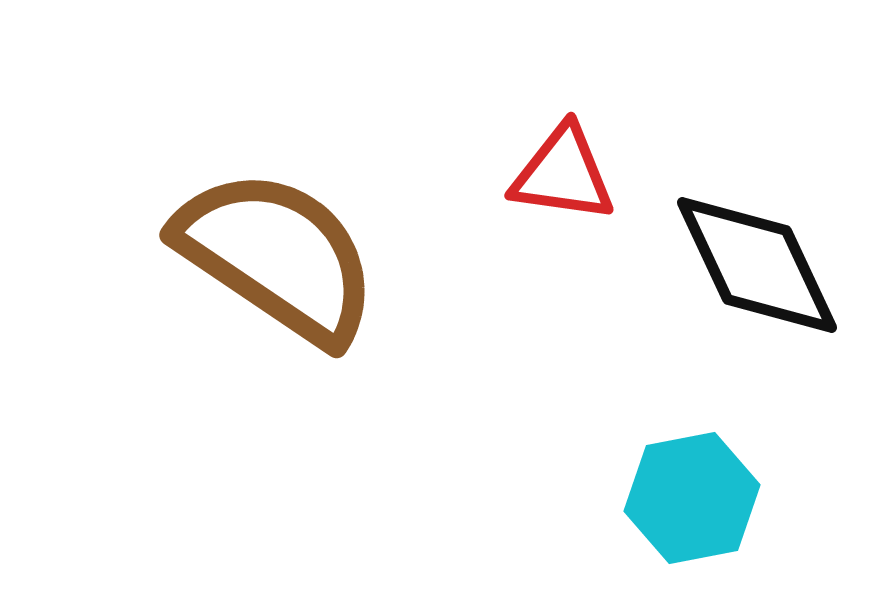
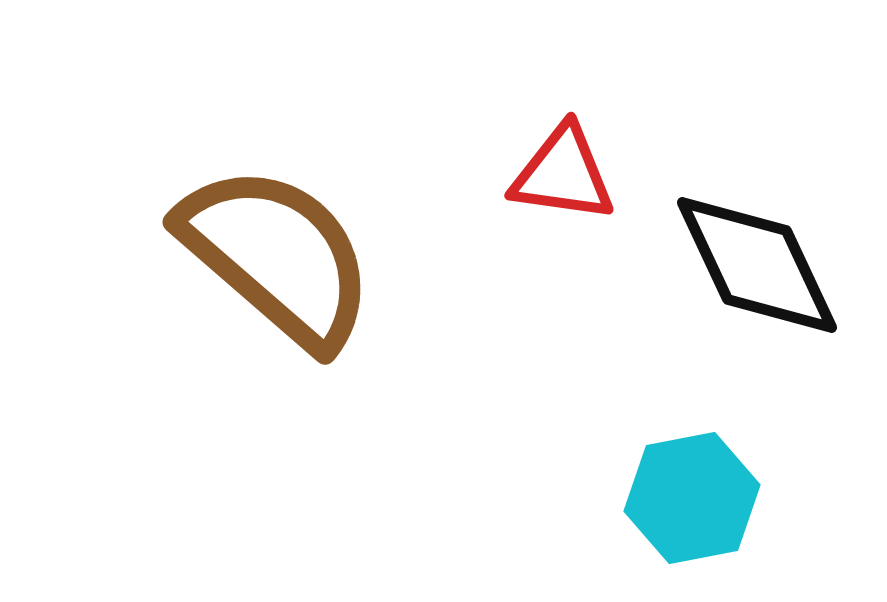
brown semicircle: rotated 7 degrees clockwise
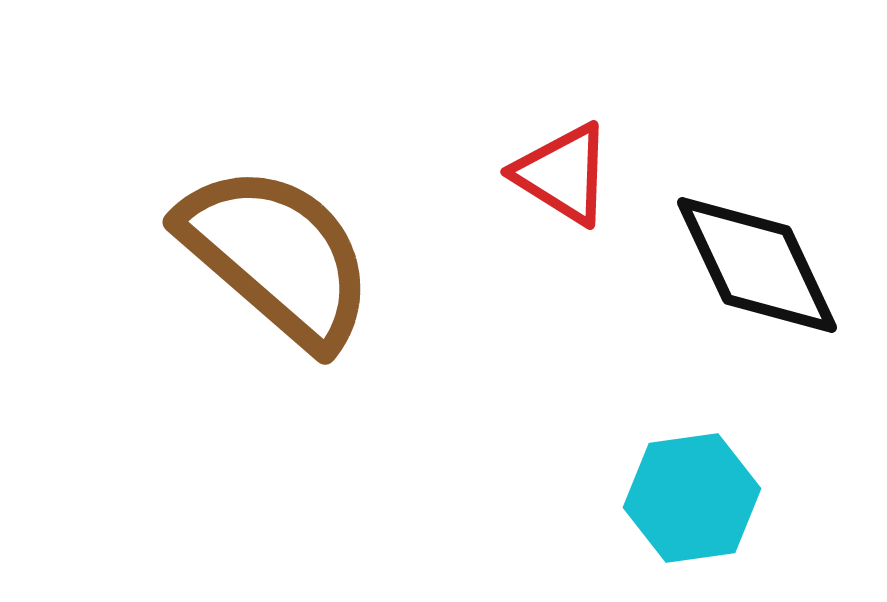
red triangle: rotated 24 degrees clockwise
cyan hexagon: rotated 3 degrees clockwise
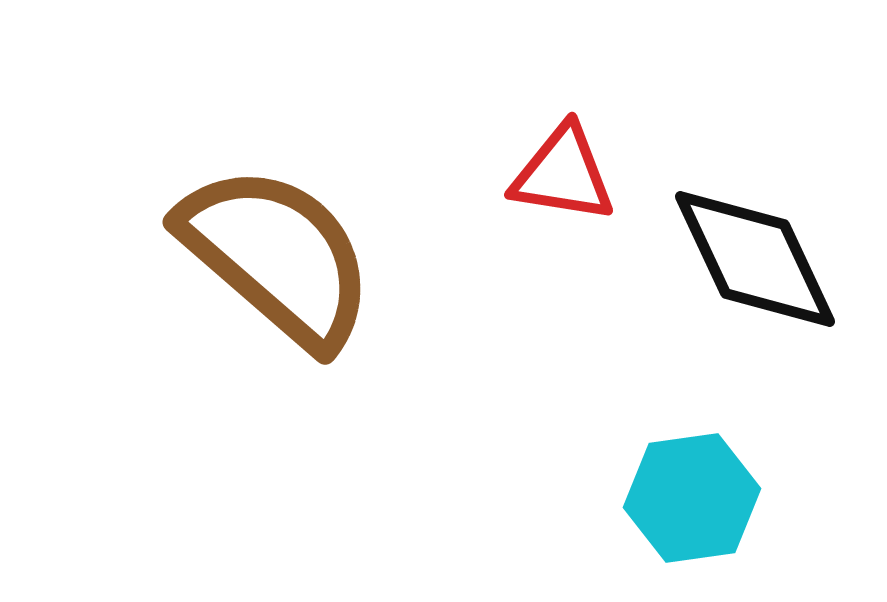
red triangle: rotated 23 degrees counterclockwise
black diamond: moved 2 px left, 6 px up
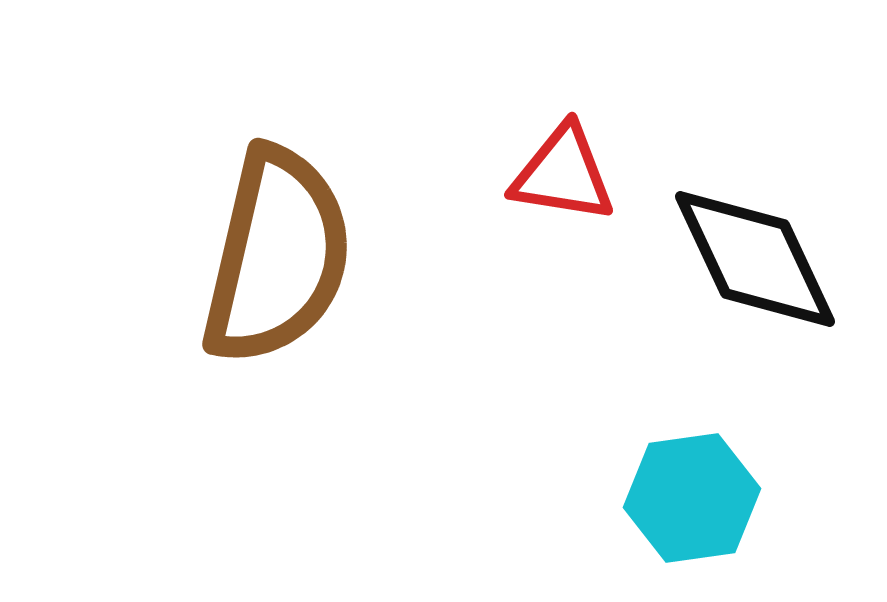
brown semicircle: rotated 62 degrees clockwise
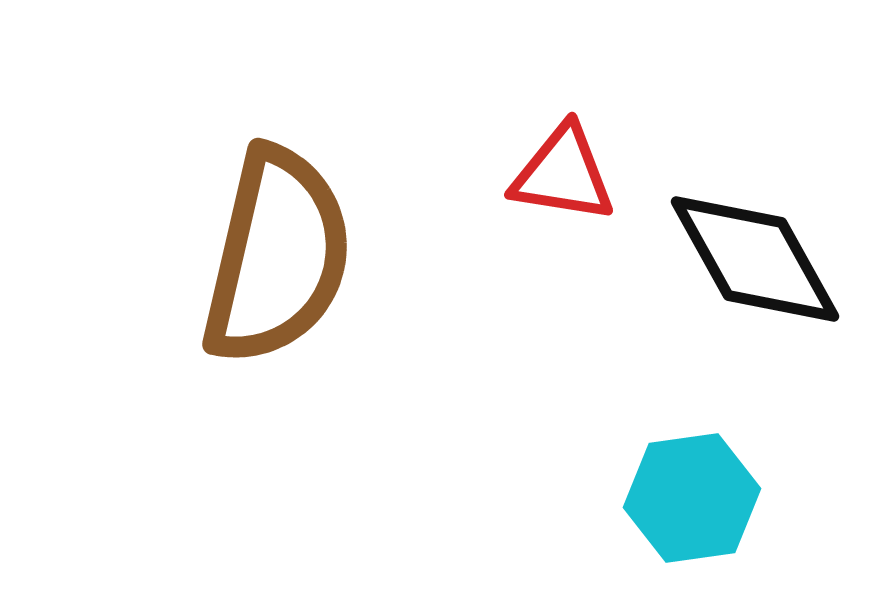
black diamond: rotated 4 degrees counterclockwise
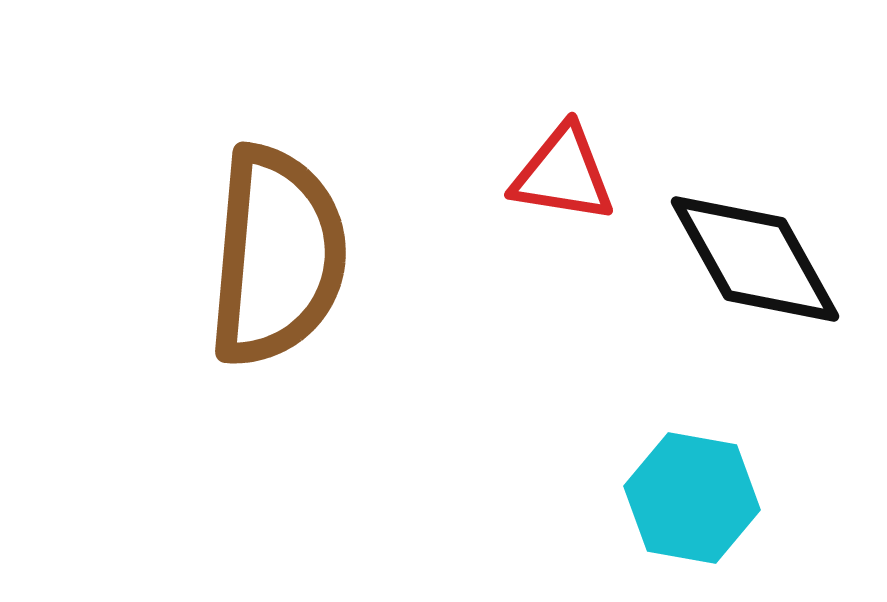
brown semicircle: rotated 8 degrees counterclockwise
cyan hexagon: rotated 18 degrees clockwise
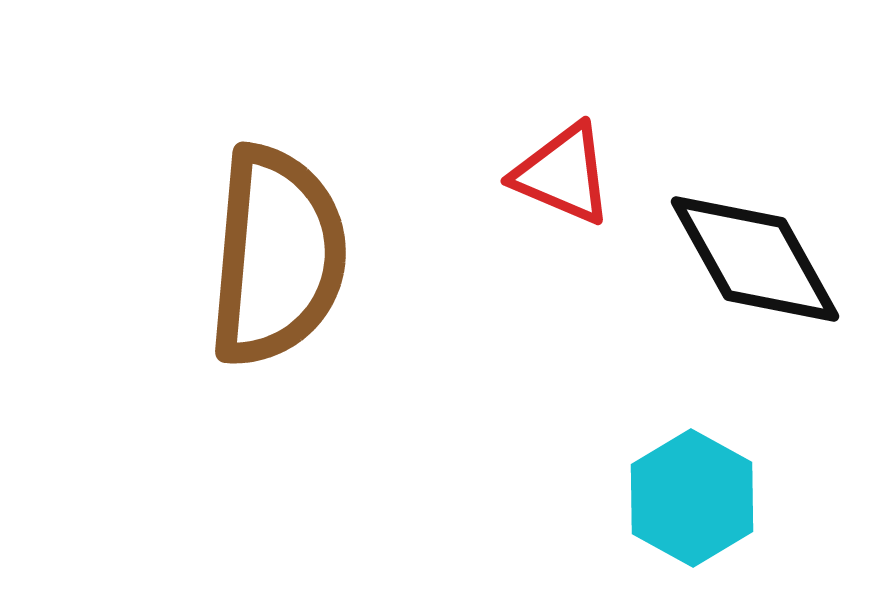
red triangle: rotated 14 degrees clockwise
cyan hexagon: rotated 19 degrees clockwise
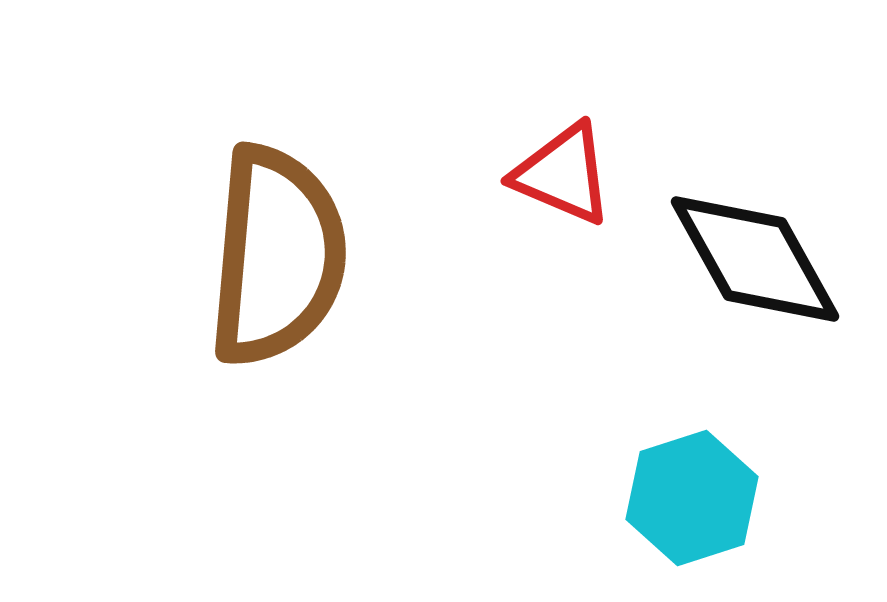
cyan hexagon: rotated 13 degrees clockwise
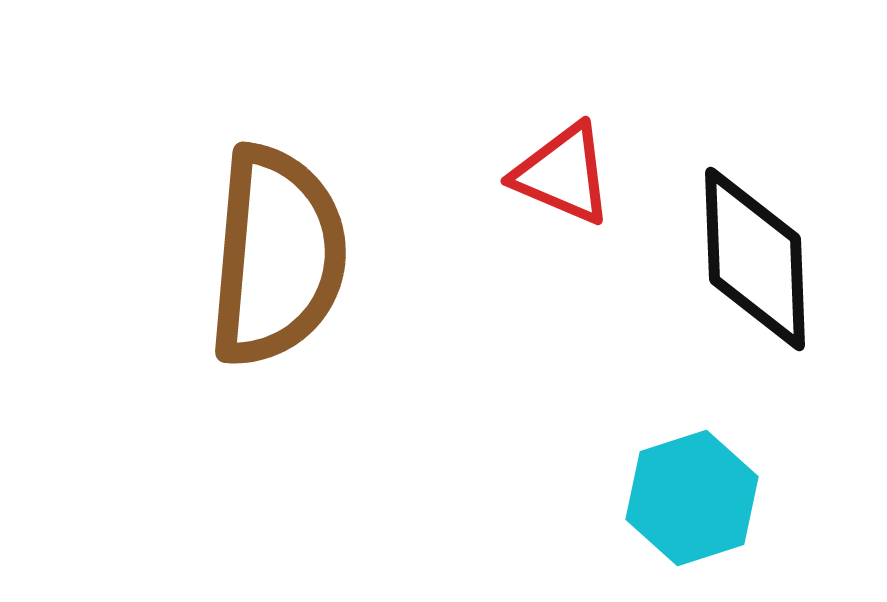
black diamond: rotated 27 degrees clockwise
